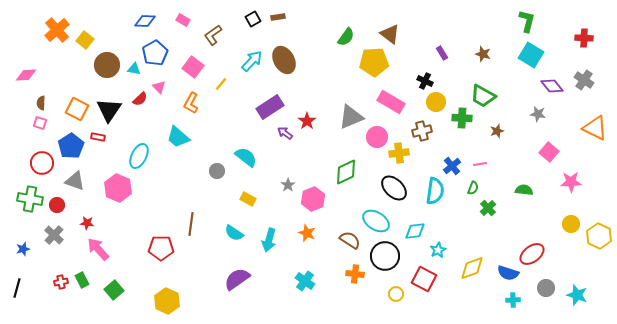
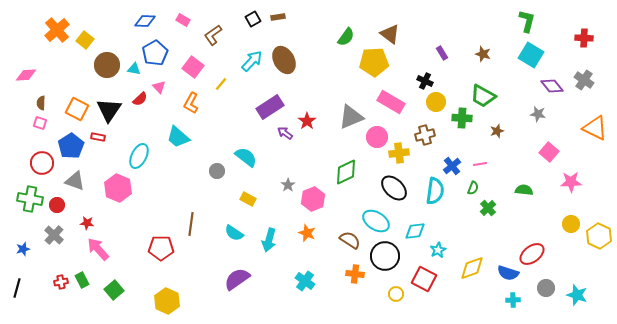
brown cross at (422, 131): moved 3 px right, 4 px down
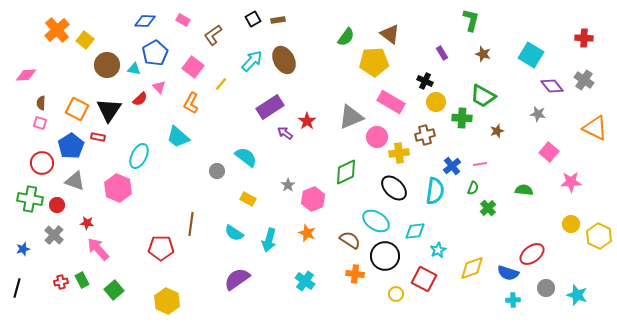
brown rectangle at (278, 17): moved 3 px down
green L-shape at (527, 21): moved 56 px left, 1 px up
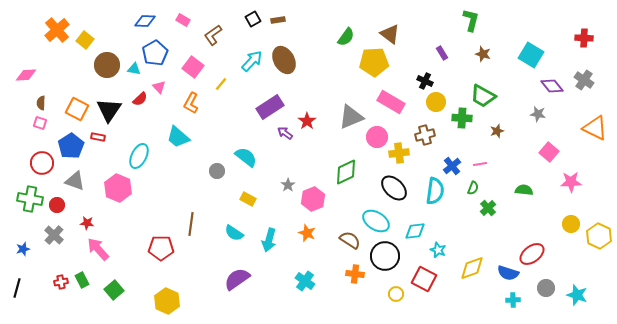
cyan star at (438, 250): rotated 21 degrees counterclockwise
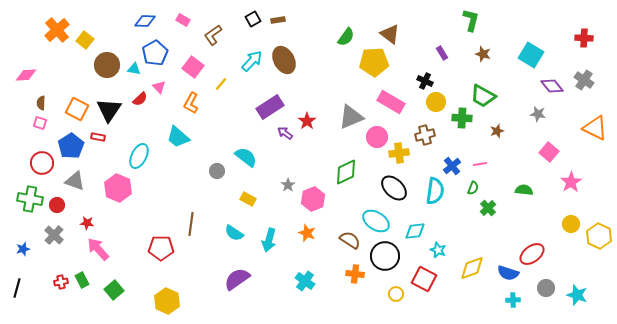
pink star at (571, 182): rotated 30 degrees counterclockwise
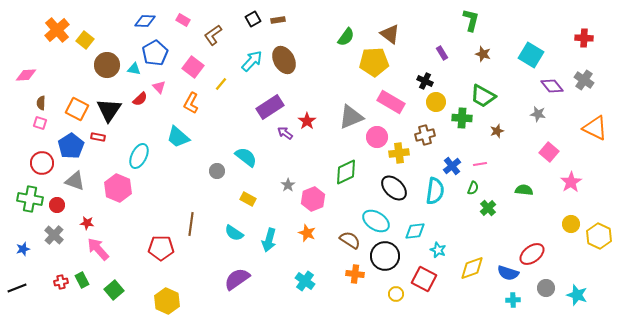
black line at (17, 288): rotated 54 degrees clockwise
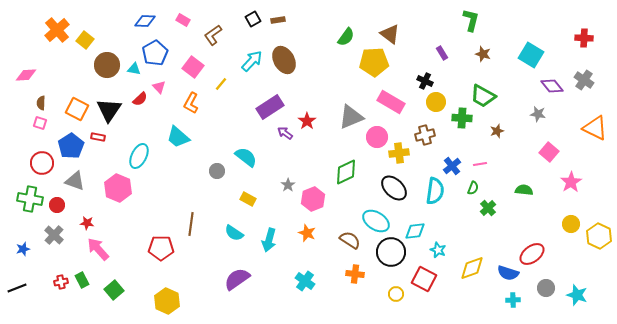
black circle at (385, 256): moved 6 px right, 4 px up
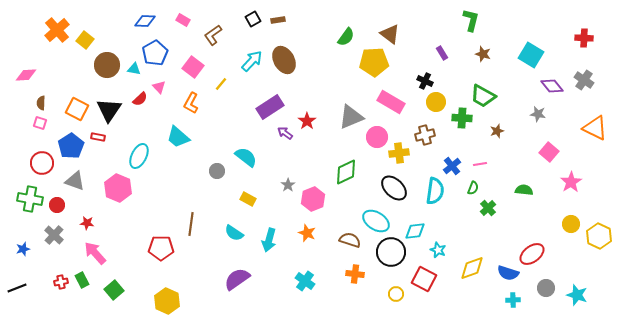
brown semicircle at (350, 240): rotated 15 degrees counterclockwise
pink arrow at (98, 249): moved 3 px left, 4 px down
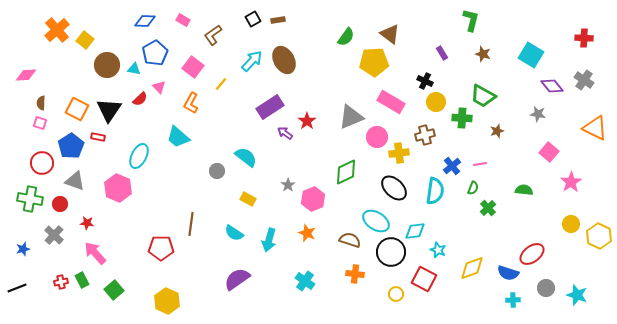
red circle at (57, 205): moved 3 px right, 1 px up
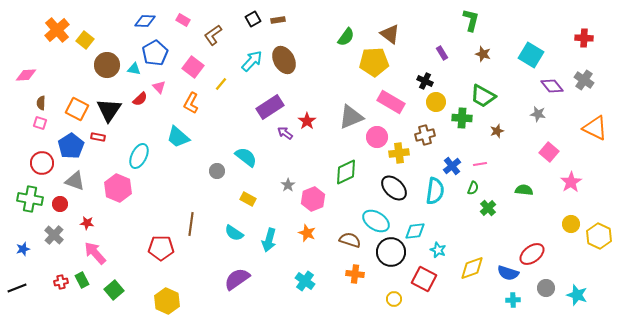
yellow circle at (396, 294): moved 2 px left, 5 px down
